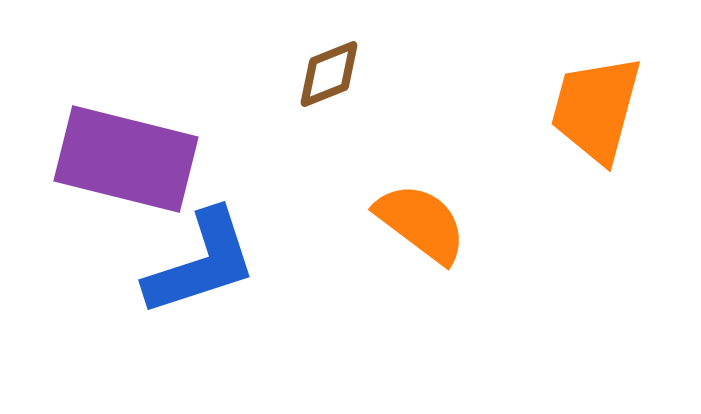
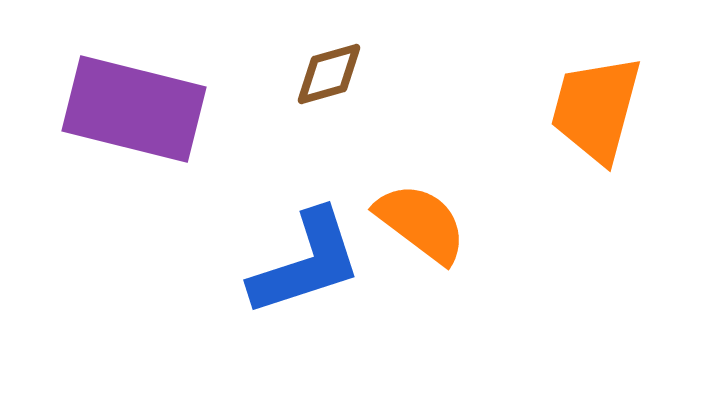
brown diamond: rotated 6 degrees clockwise
purple rectangle: moved 8 px right, 50 px up
blue L-shape: moved 105 px right
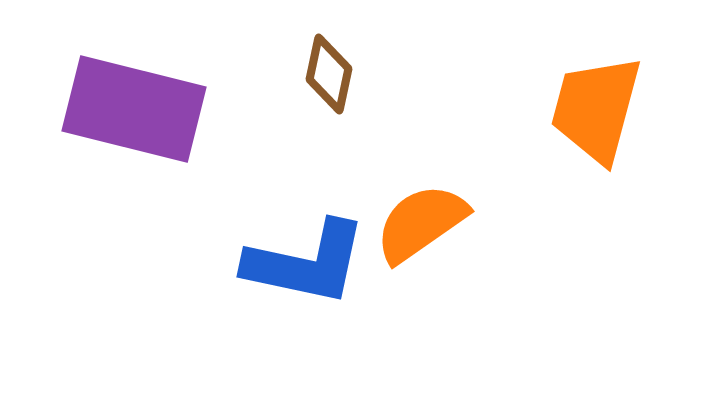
brown diamond: rotated 62 degrees counterclockwise
orange semicircle: rotated 72 degrees counterclockwise
blue L-shape: rotated 30 degrees clockwise
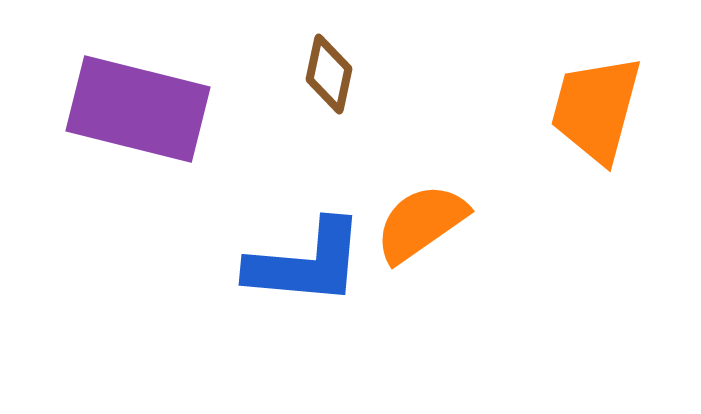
purple rectangle: moved 4 px right
blue L-shape: rotated 7 degrees counterclockwise
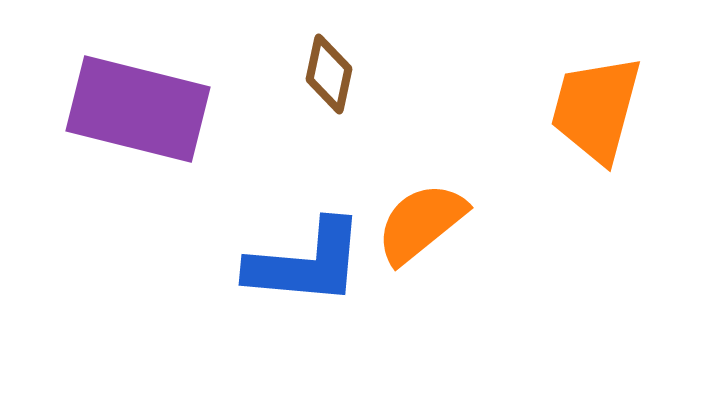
orange semicircle: rotated 4 degrees counterclockwise
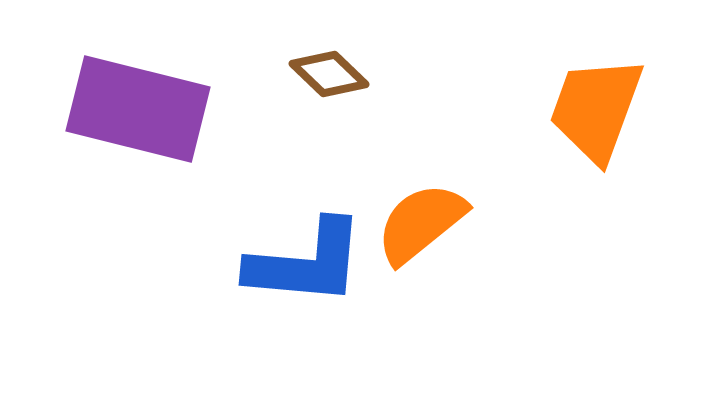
brown diamond: rotated 58 degrees counterclockwise
orange trapezoid: rotated 5 degrees clockwise
